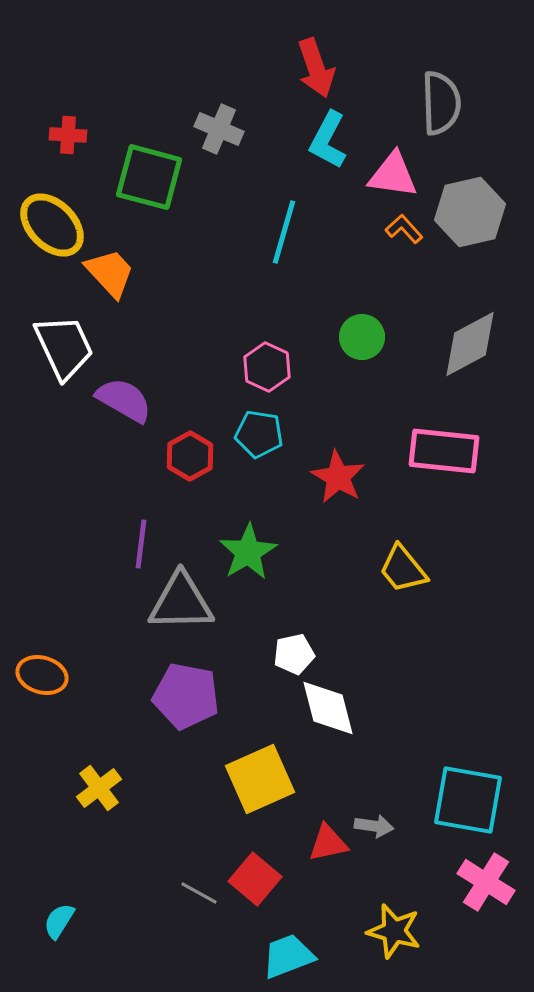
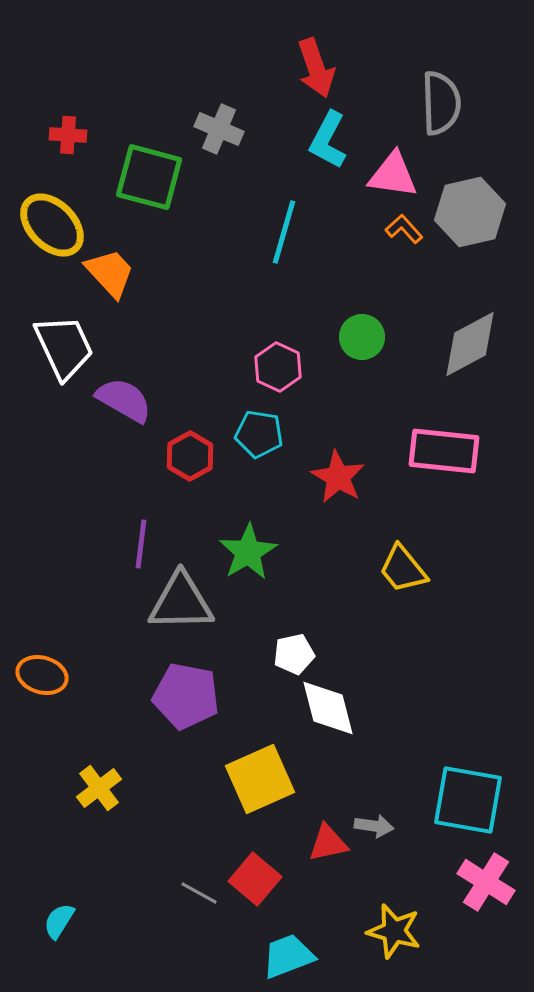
pink hexagon: moved 11 px right
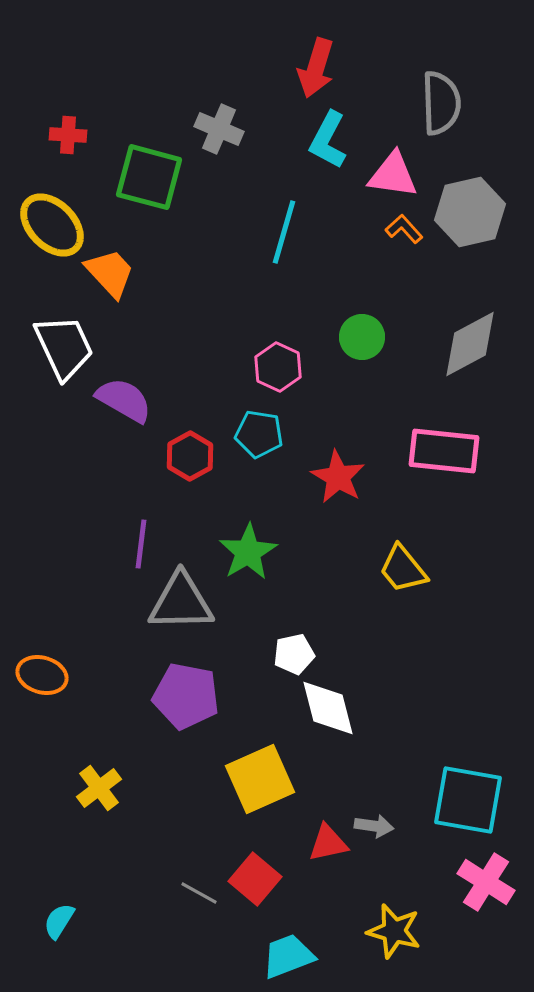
red arrow: rotated 36 degrees clockwise
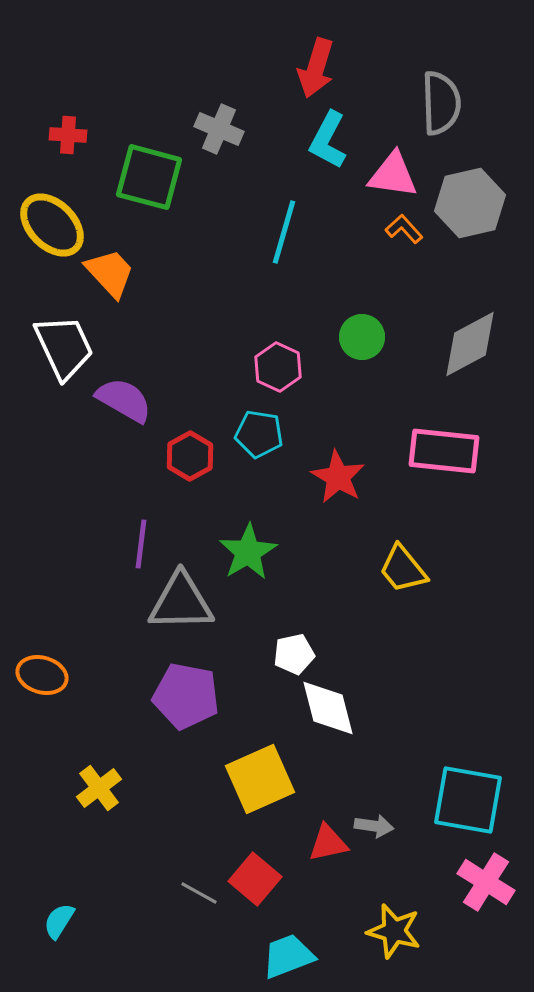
gray hexagon: moved 9 px up
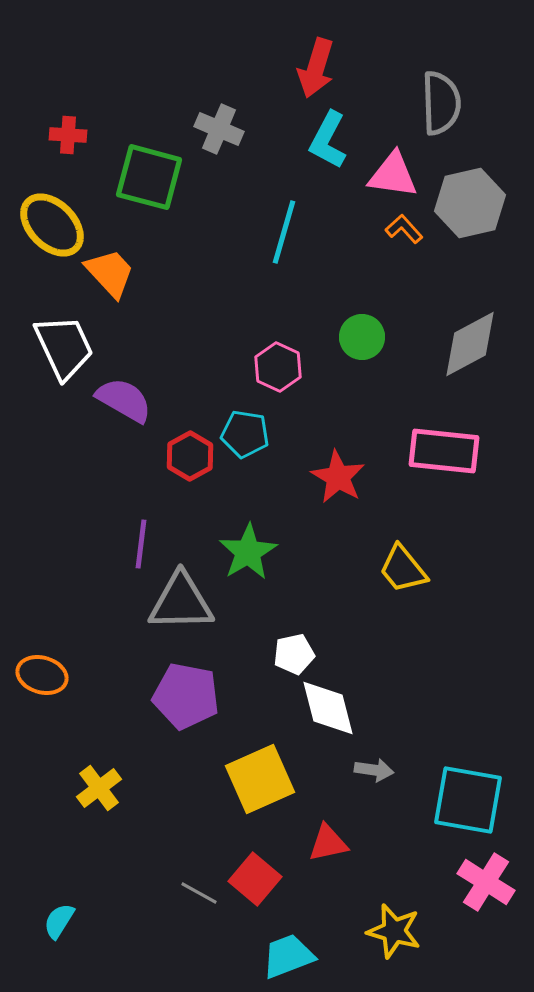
cyan pentagon: moved 14 px left
gray arrow: moved 56 px up
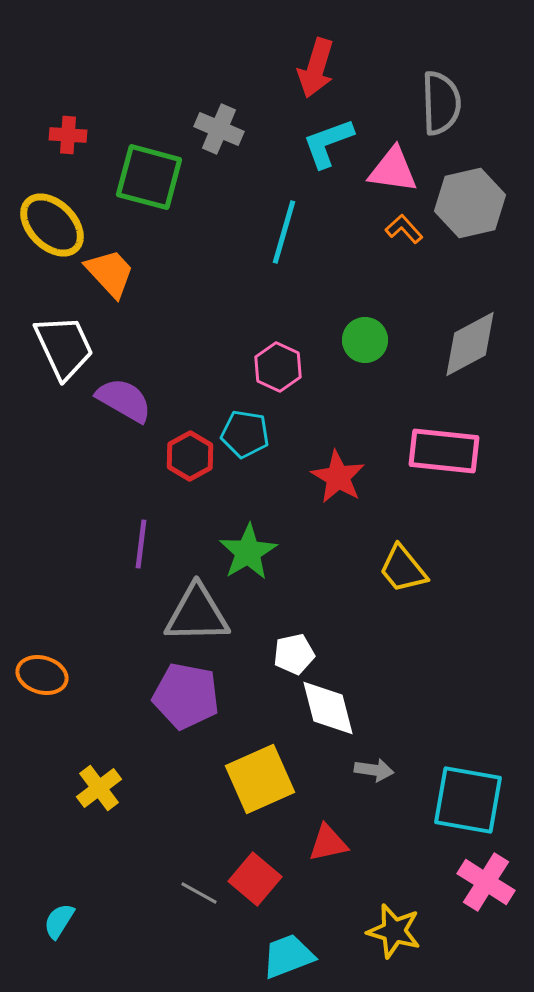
cyan L-shape: moved 3 px down; rotated 42 degrees clockwise
pink triangle: moved 5 px up
green circle: moved 3 px right, 3 px down
gray triangle: moved 16 px right, 12 px down
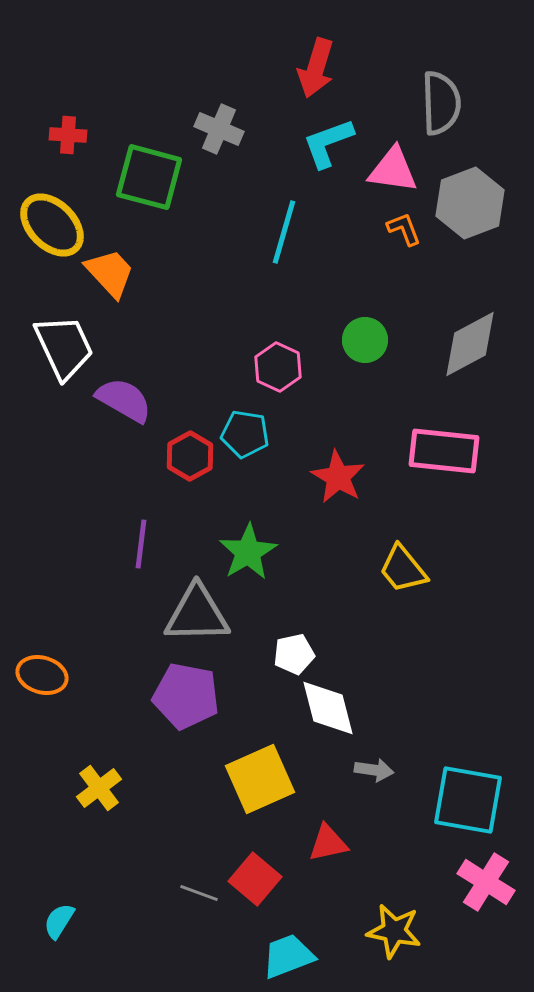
gray hexagon: rotated 8 degrees counterclockwise
orange L-shape: rotated 21 degrees clockwise
gray line: rotated 9 degrees counterclockwise
yellow star: rotated 4 degrees counterclockwise
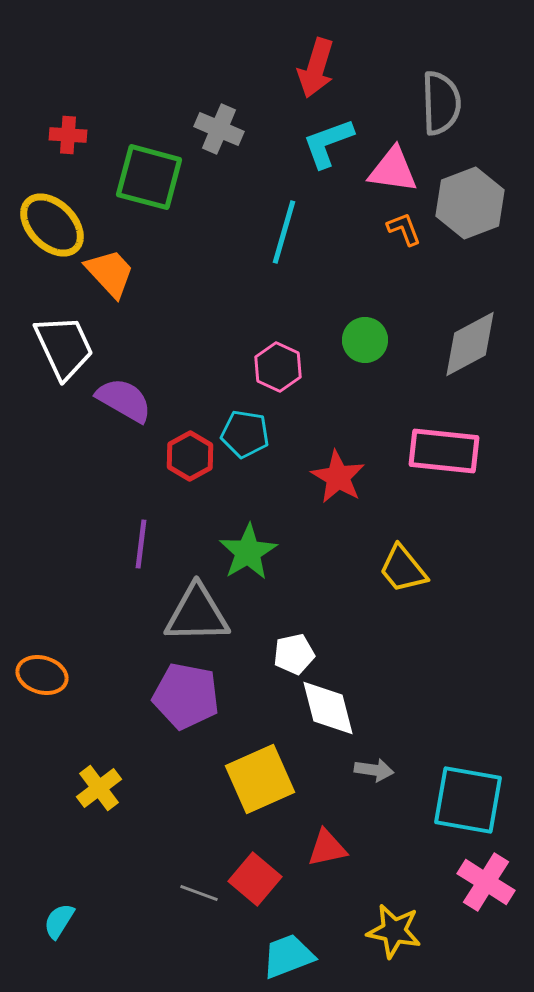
red triangle: moved 1 px left, 5 px down
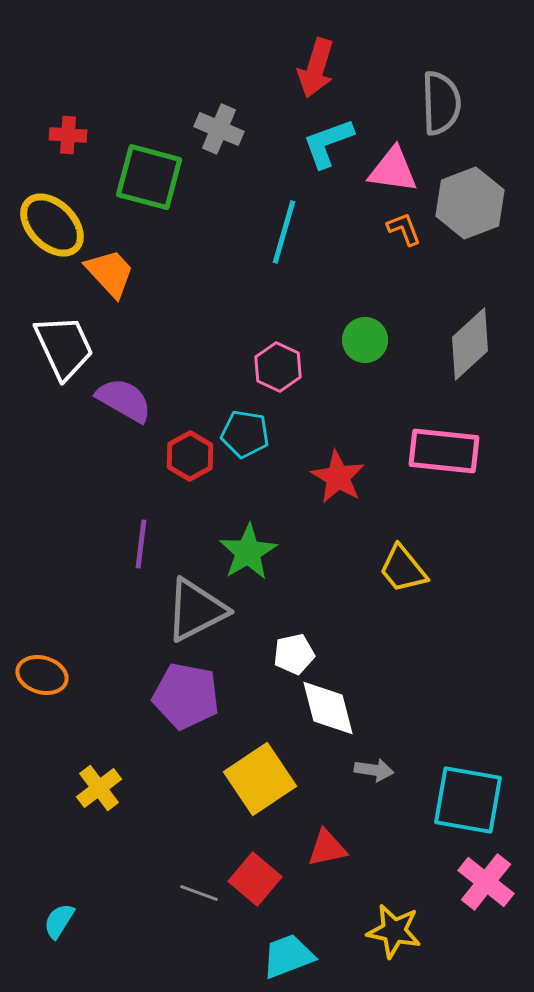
gray diamond: rotated 14 degrees counterclockwise
gray triangle: moved 1 px left, 4 px up; rotated 26 degrees counterclockwise
yellow square: rotated 10 degrees counterclockwise
pink cross: rotated 6 degrees clockwise
